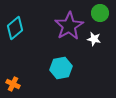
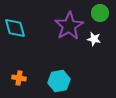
cyan diamond: rotated 65 degrees counterclockwise
cyan hexagon: moved 2 px left, 13 px down
orange cross: moved 6 px right, 6 px up; rotated 16 degrees counterclockwise
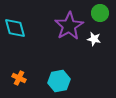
orange cross: rotated 16 degrees clockwise
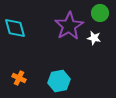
white star: moved 1 px up
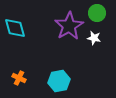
green circle: moved 3 px left
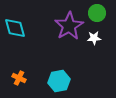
white star: rotated 16 degrees counterclockwise
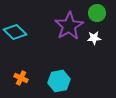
cyan diamond: moved 4 px down; rotated 30 degrees counterclockwise
orange cross: moved 2 px right
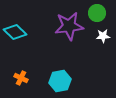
purple star: rotated 24 degrees clockwise
white star: moved 9 px right, 2 px up
cyan hexagon: moved 1 px right
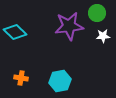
orange cross: rotated 16 degrees counterclockwise
